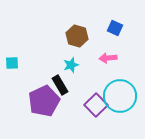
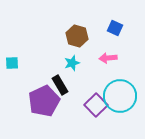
cyan star: moved 1 px right, 2 px up
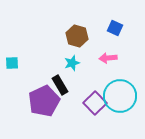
purple square: moved 1 px left, 2 px up
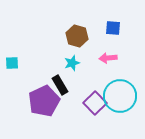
blue square: moved 2 px left; rotated 21 degrees counterclockwise
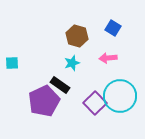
blue square: rotated 28 degrees clockwise
black rectangle: rotated 24 degrees counterclockwise
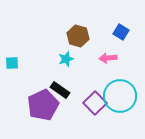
blue square: moved 8 px right, 4 px down
brown hexagon: moved 1 px right
cyan star: moved 6 px left, 4 px up
black rectangle: moved 5 px down
purple pentagon: moved 1 px left, 4 px down
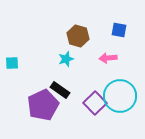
blue square: moved 2 px left, 2 px up; rotated 21 degrees counterclockwise
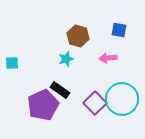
cyan circle: moved 2 px right, 3 px down
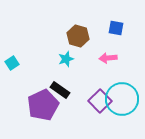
blue square: moved 3 px left, 2 px up
cyan square: rotated 32 degrees counterclockwise
purple square: moved 5 px right, 2 px up
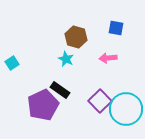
brown hexagon: moved 2 px left, 1 px down
cyan star: rotated 28 degrees counterclockwise
cyan circle: moved 4 px right, 10 px down
